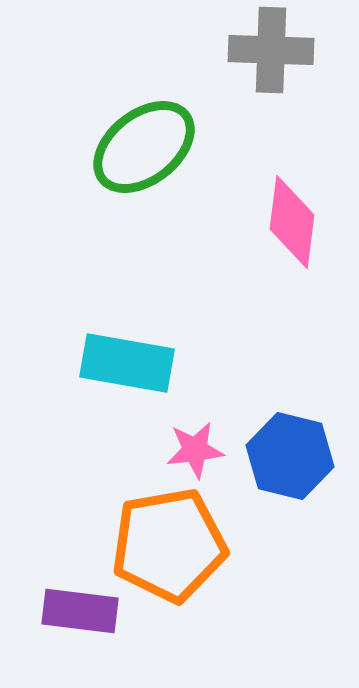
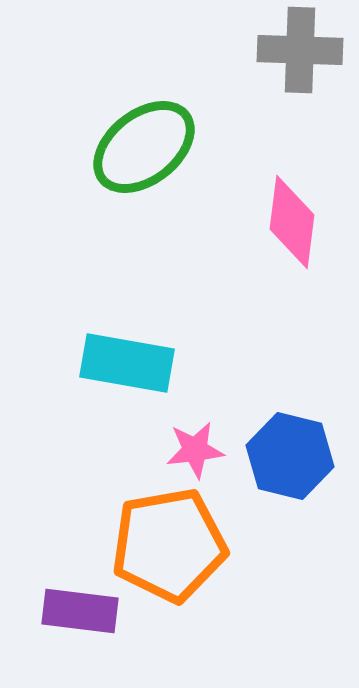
gray cross: moved 29 px right
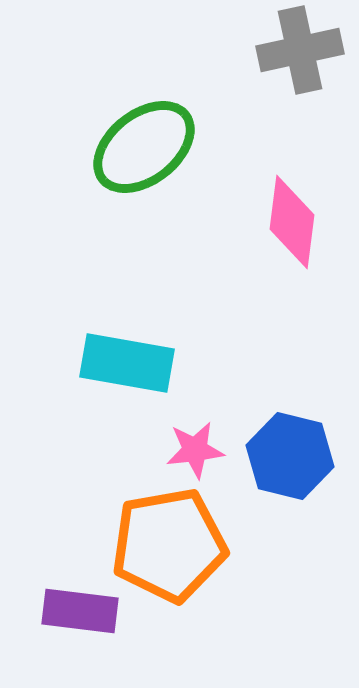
gray cross: rotated 14 degrees counterclockwise
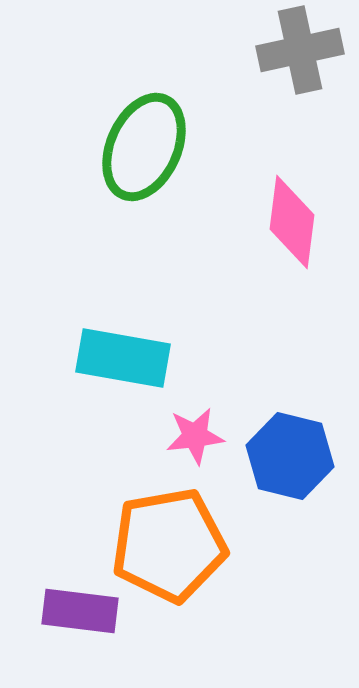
green ellipse: rotated 28 degrees counterclockwise
cyan rectangle: moved 4 px left, 5 px up
pink star: moved 14 px up
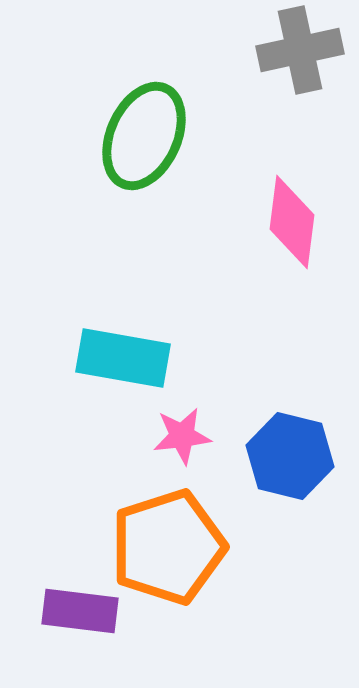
green ellipse: moved 11 px up
pink star: moved 13 px left
orange pentagon: moved 1 px left, 2 px down; rotated 8 degrees counterclockwise
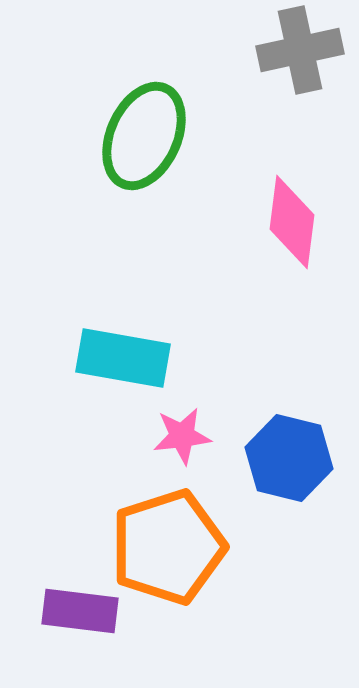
blue hexagon: moved 1 px left, 2 px down
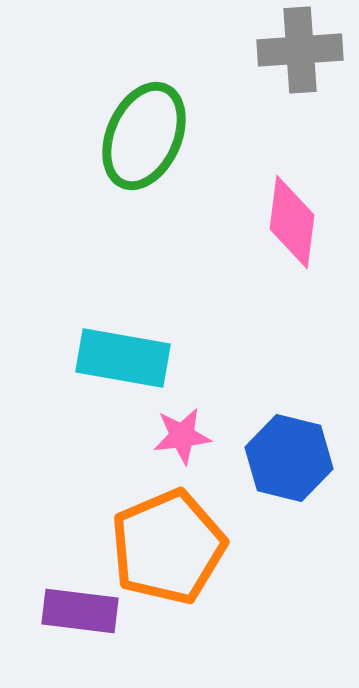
gray cross: rotated 8 degrees clockwise
orange pentagon: rotated 5 degrees counterclockwise
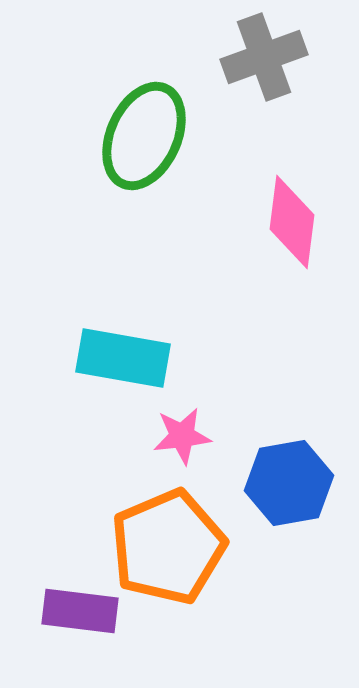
gray cross: moved 36 px left, 7 px down; rotated 16 degrees counterclockwise
blue hexagon: moved 25 px down; rotated 24 degrees counterclockwise
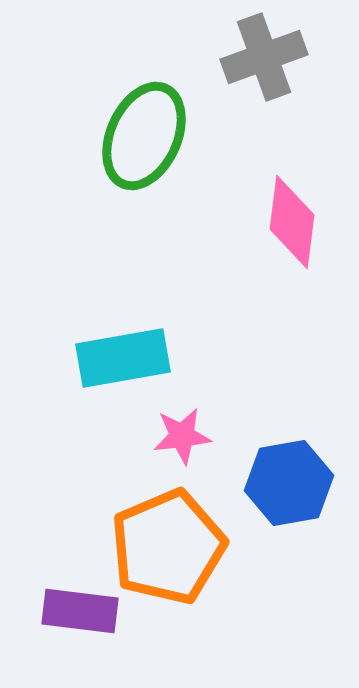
cyan rectangle: rotated 20 degrees counterclockwise
